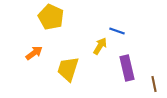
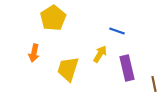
yellow pentagon: moved 2 px right, 1 px down; rotated 15 degrees clockwise
yellow arrow: moved 8 px down
orange arrow: rotated 138 degrees clockwise
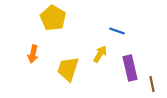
yellow pentagon: rotated 10 degrees counterclockwise
orange arrow: moved 1 px left, 1 px down
purple rectangle: moved 3 px right
brown line: moved 2 px left
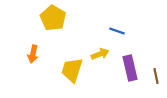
yellow arrow: rotated 36 degrees clockwise
yellow trapezoid: moved 4 px right, 1 px down
brown line: moved 4 px right, 8 px up
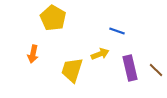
brown line: moved 6 px up; rotated 35 degrees counterclockwise
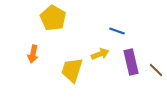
purple rectangle: moved 1 px right, 6 px up
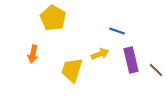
purple rectangle: moved 2 px up
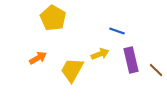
orange arrow: moved 5 px right, 4 px down; rotated 132 degrees counterclockwise
yellow trapezoid: rotated 12 degrees clockwise
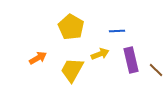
yellow pentagon: moved 18 px right, 9 px down
blue line: rotated 21 degrees counterclockwise
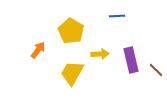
yellow pentagon: moved 4 px down
blue line: moved 15 px up
yellow arrow: rotated 18 degrees clockwise
orange arrow: moved 8 px up; rotated 24 degrees counterclockwise
yellow trapezoid: moved 3 px down
